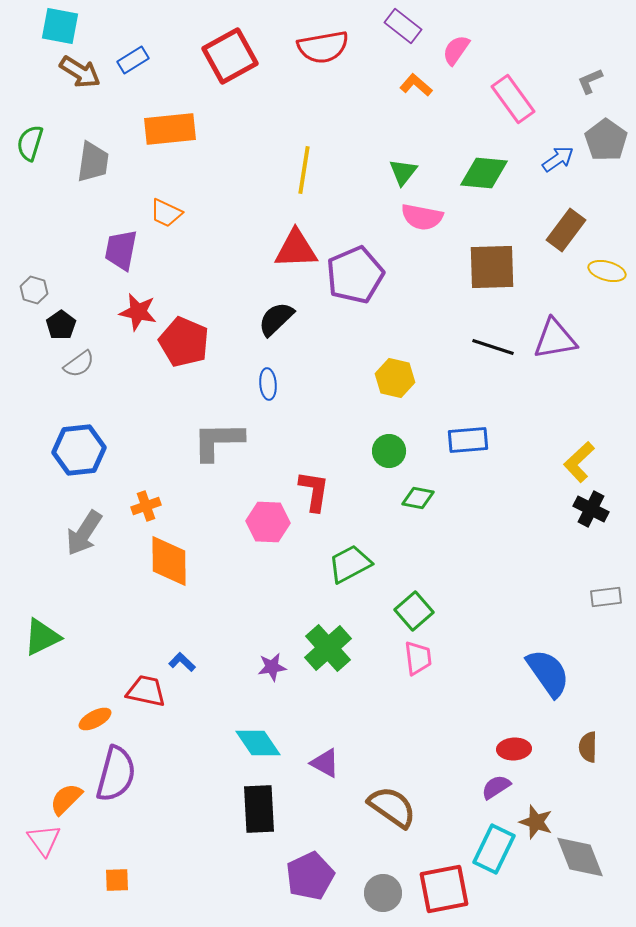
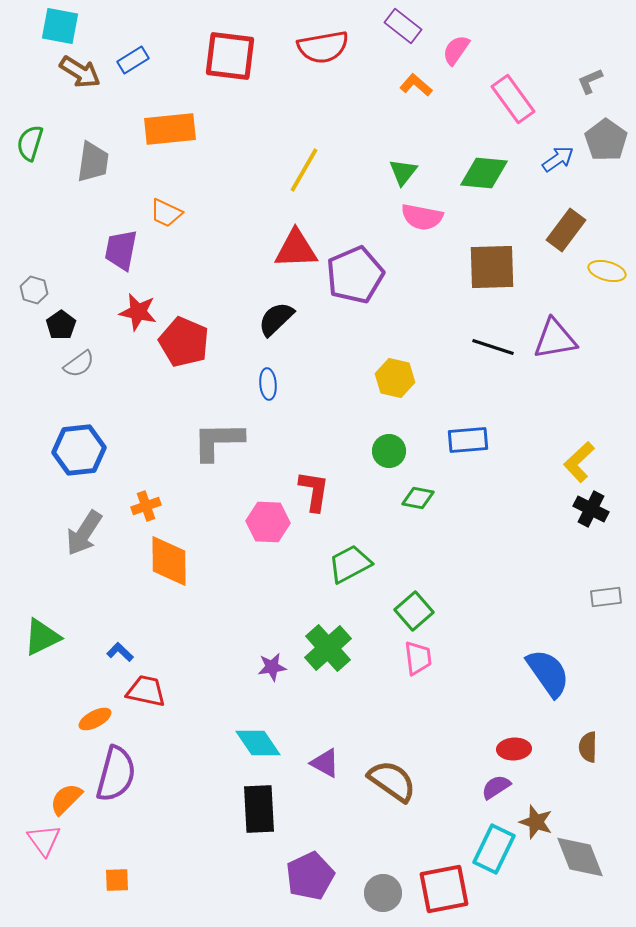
red square at (230, 56): rotated 36 degrees clockwise
yellow line at (304, 170): rotated 21 degrees clockwise
blue L-shape at (182, 662): moved 62 px left, 10 px up
brown semicircle at (392, 807): moved 26 px up
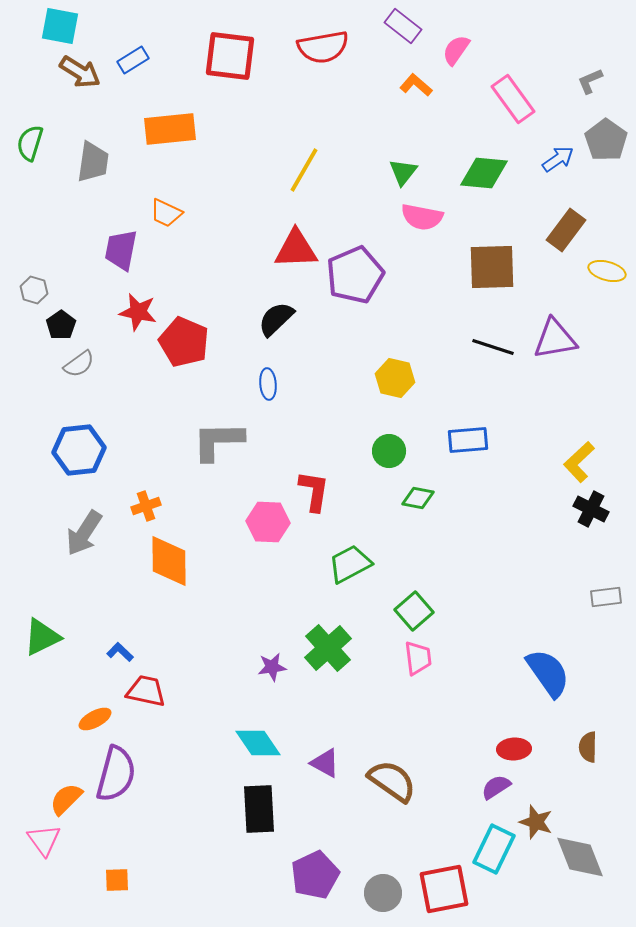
purple pentagon at (310, 876): moved 5 px right, 1 px up
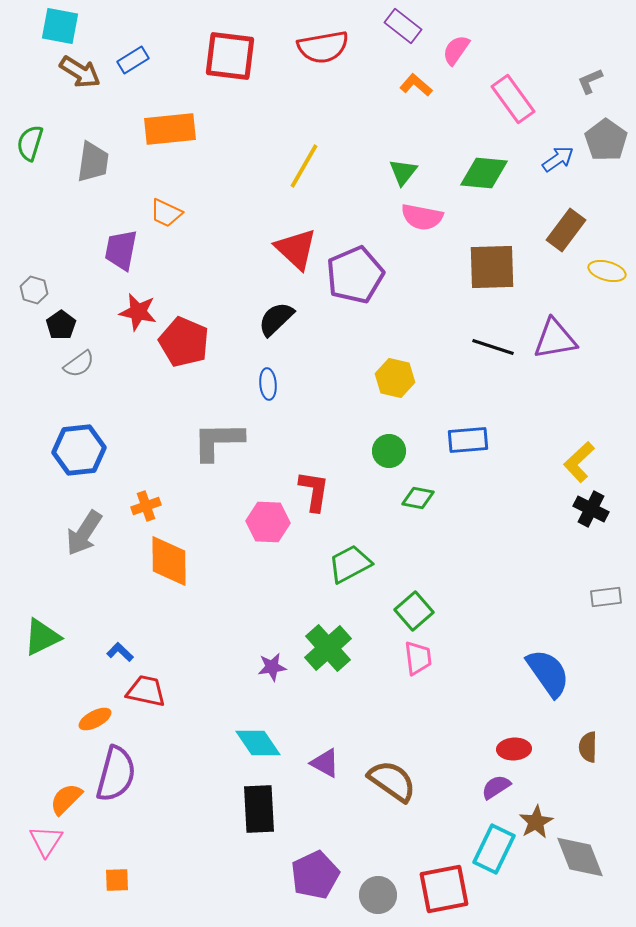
yellow line at (304, 170): moved 4 px up
red triangle at (296, 249): rotated 45 degrees clockwise
brown star at (536, 822): rotated 24 degrees clockwise
pink triangle at (44, 840): moved 2 px right, 1 px down; rotated 9 degrees clockwise
gray circle at (383, 893): moved 5 px left, 2 px down
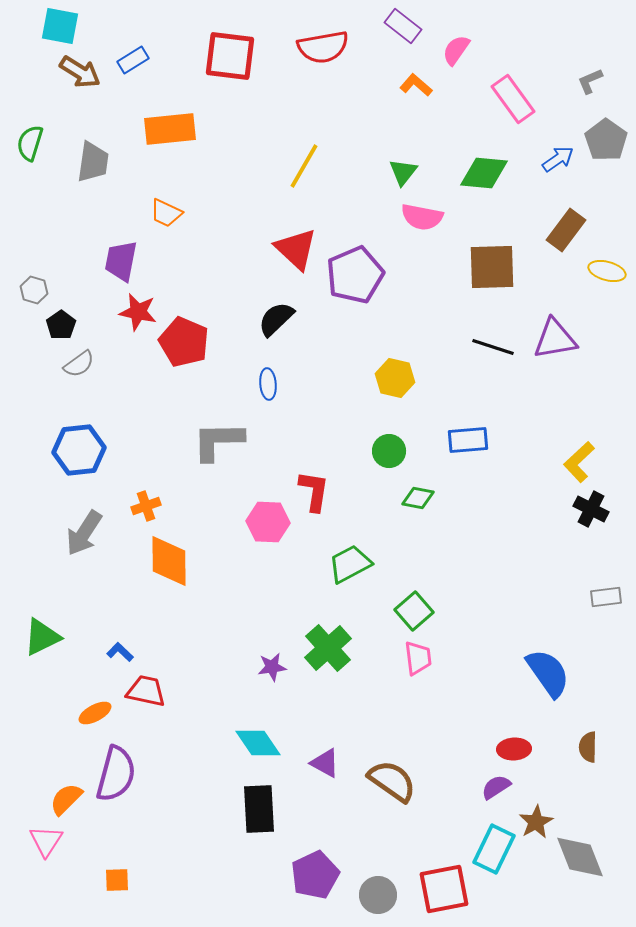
purple trapezoid at (121, 250): moved 11 px down
orange ellipse at (95, 719): moved 6 px up
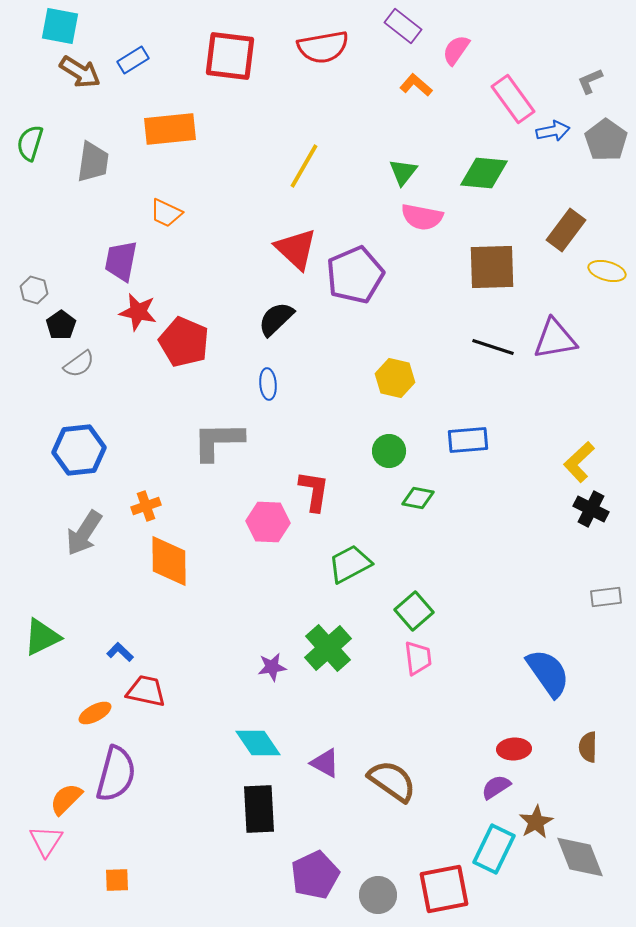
blue arrow at (558, 159): moved 5 px left, 28 px up; rotated 24 degrees clockwise
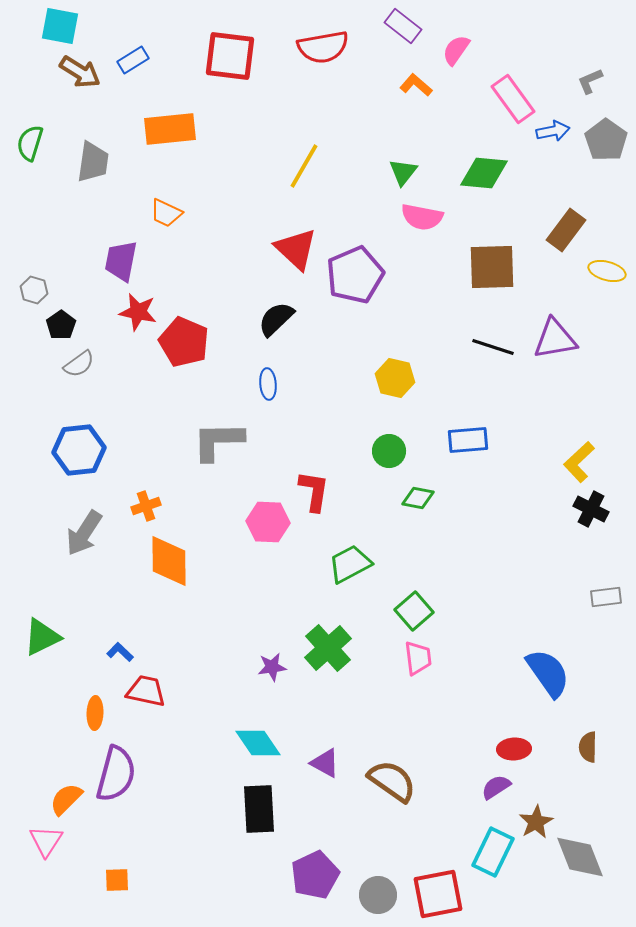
orange ellipse at (95, 713): rotated 60 degrees counterclockwise
cyan rectangle at (494, 849): moved 1 px left, 3 px down
red square at (444, 889): moved 6 px left, 5 px down
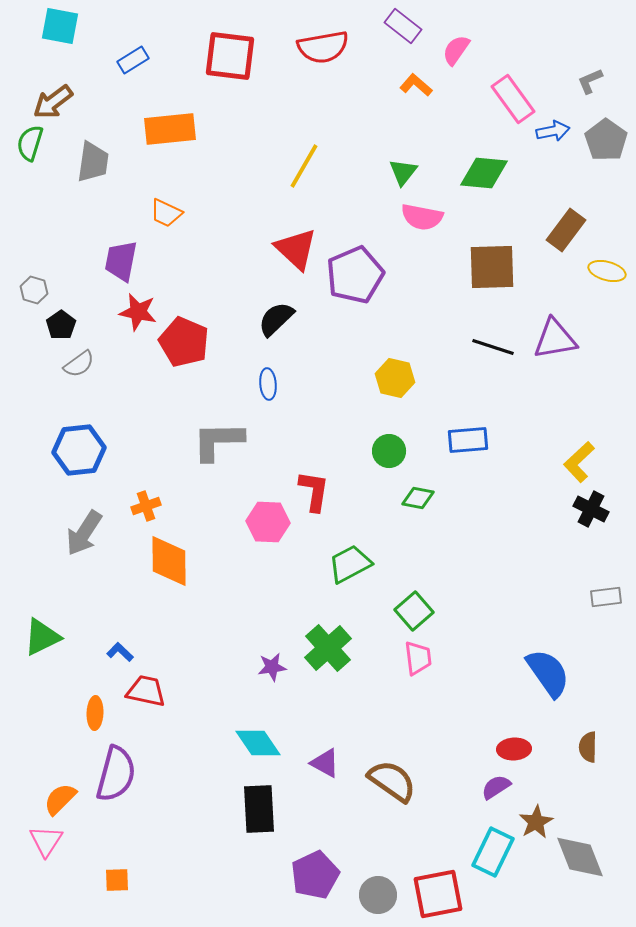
brown arrow at (80, 72): moved 27 px left, 30 px down; rotated 111 degrees clockwise
orange semicircle at (66, 799): moved 6 px left
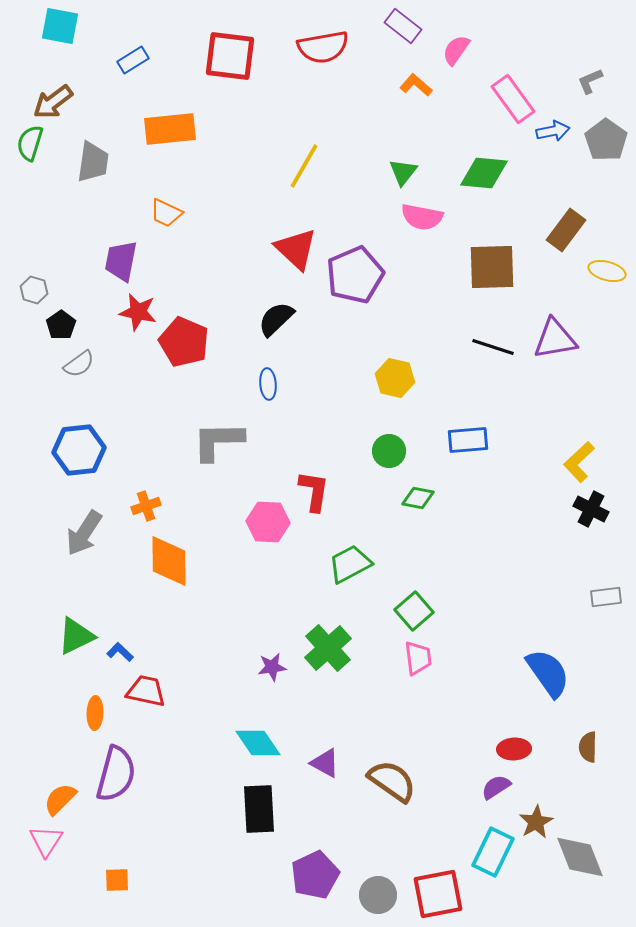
green triangle at (42, 637): moved 34 px right, 1 px up
